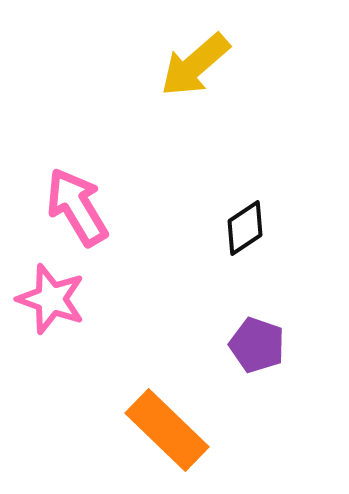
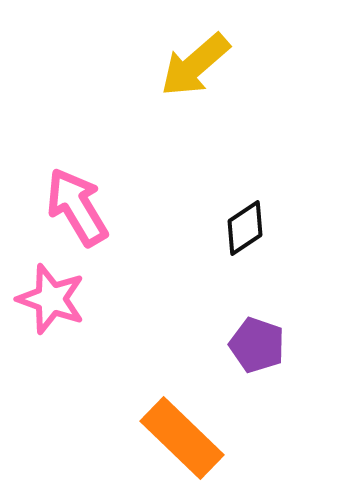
orange rectangle: moved 15 px right, 8 px down
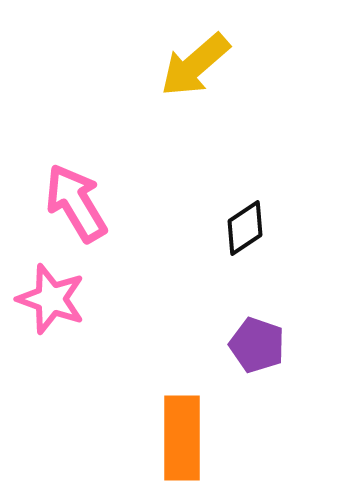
pink arrow: moved 1 px left, 4 px up
orange rectangle: rotated 46 degrees clockwise
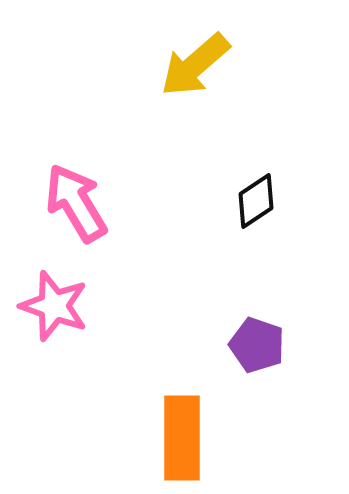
black diamond: moved 11 px right, 27 px up
pink star: moved 3 px right, 7 px down
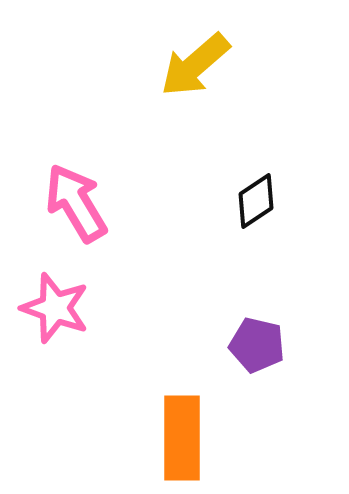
pink star: moved 1 px right, 2 px down
purple pentagon: rotated 6 degrees counterclockwise
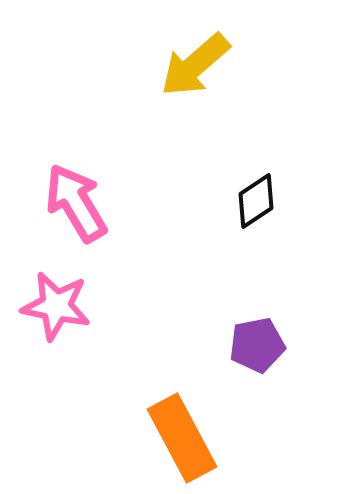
pink star: moved 1 px right, 2 px up; rotated 8 degrees counterclockwise
purple pentagon: rotated 24 degrees counterclockwise
orange rectangle: rotated 28 degrees counterclockwise
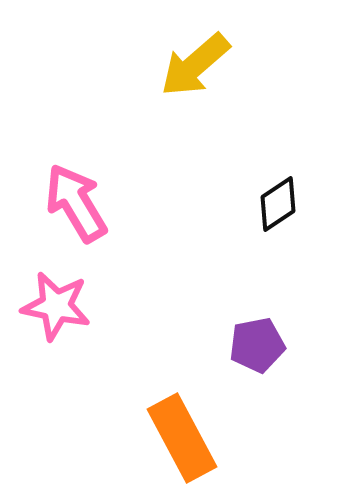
black diamond: moved 22 px right, 3 px down
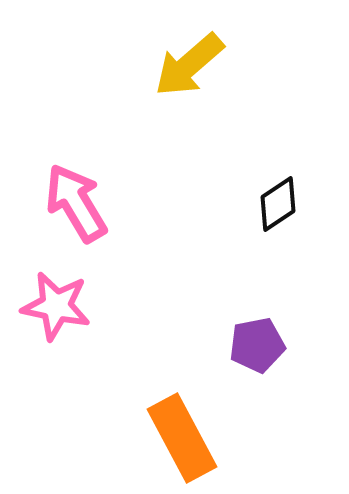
yellow arrow: moved 6 px left
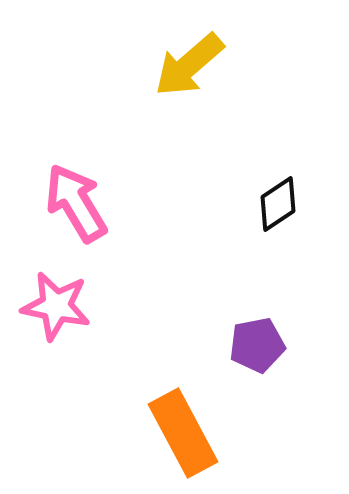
orange rectangle: moved 1 px right, 5 px up
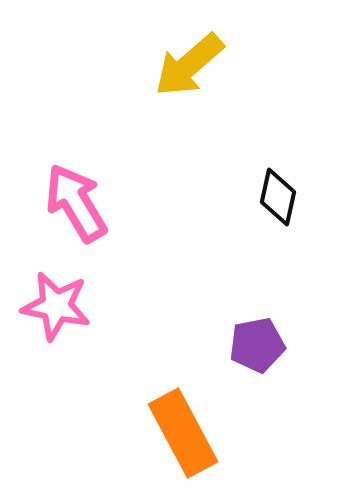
black diamond: moved 7 px up; rotated 44 degrees counterclockwise
